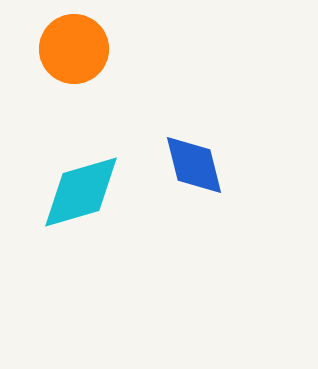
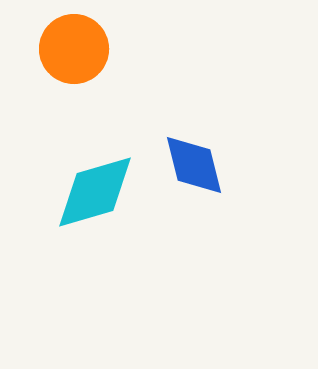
cyan diamond: moved 14 px right
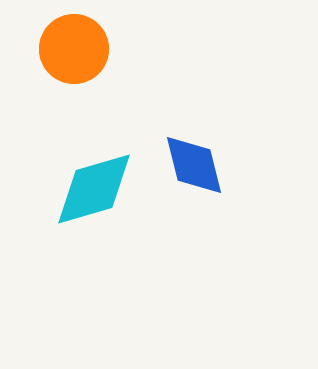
cyan diamond: moved 1 px left, 3 px up
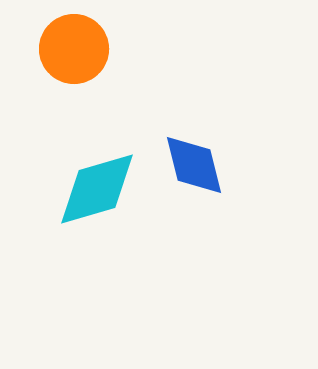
cyan diamond: moved 3 px right
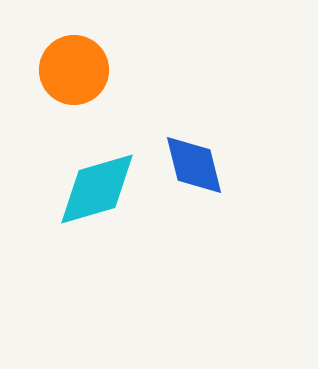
orange circle: moved 21 px down
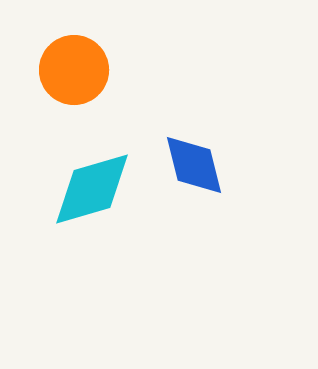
cyan diamond: moved 5 px left
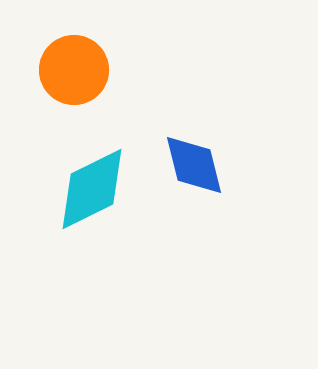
cyan diamond: rotated 10 degrees counterclockwise
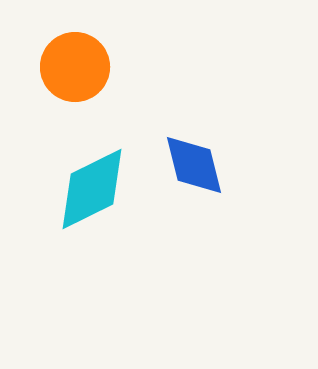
orange circle: moved 1 px right, 3 px up
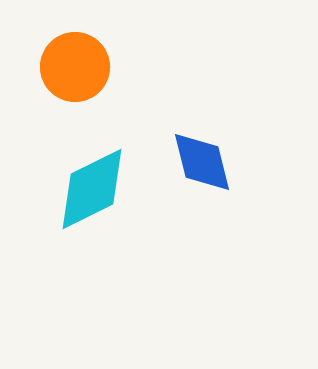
blue diamond: moved 8 px right, 3 px up
